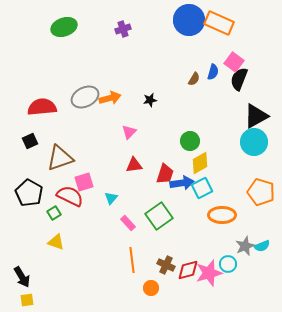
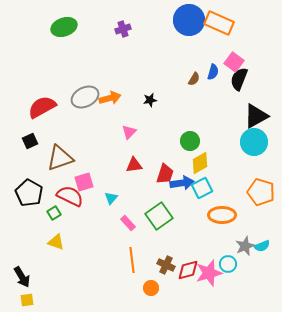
red semicircle at (42, 107): rotated 24 degrees counterclockwise
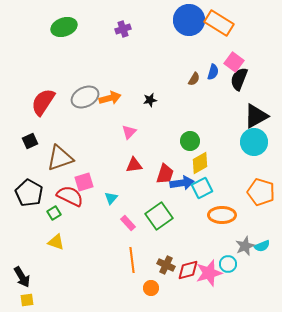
orange rectangle at (219, 23): rotated 8 degrees clockwise
red semicircle at (42, 107): moved 1 px right, 5 px up; rotated 28 degrees counterclockwise
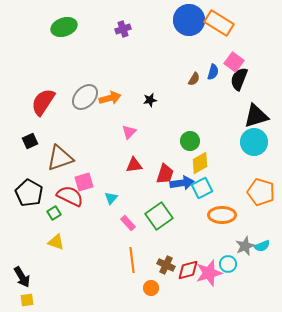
gray ellipse at (85, 97): rotated 20 degrees counterclockwise
black triangle at (256, 116): rotated 12 degrees clockwise
